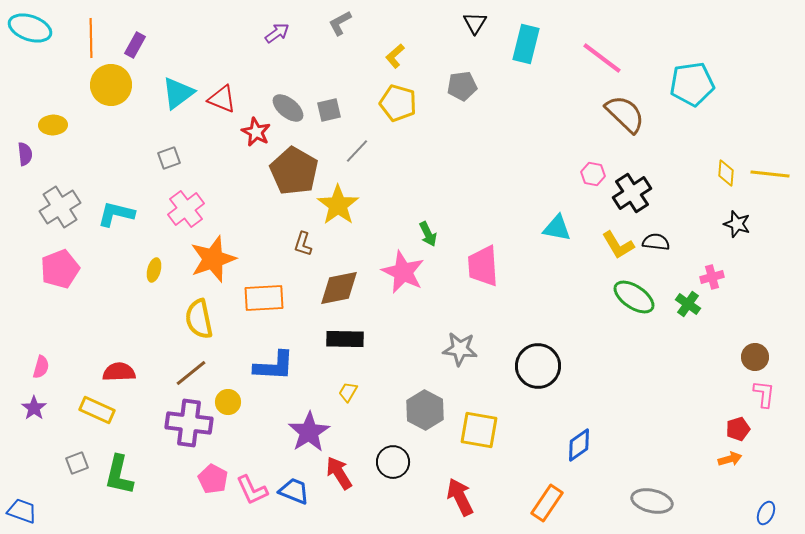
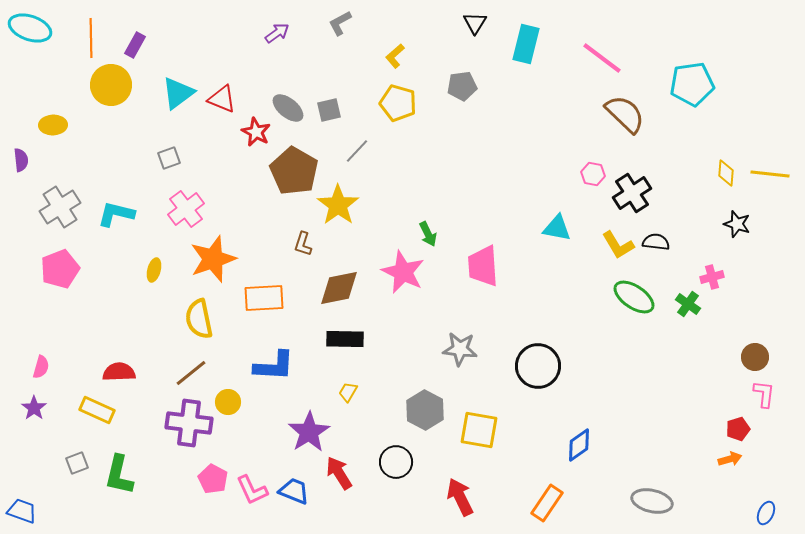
purple semicircle at (25, 154): moved 4 px left, 6 px down
black circle at (393, 462): moved 3 px right
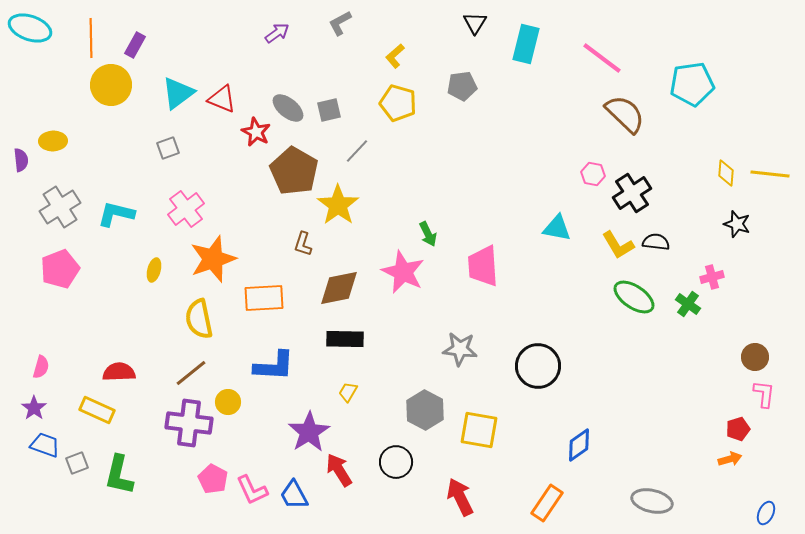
yellow ellipse at (53, 125): moved 16 px down
gray square at (169, 158): moved 1 px left, 10 px up
red arrow at (339, 473): moved 3 px up
blue trapezoid at (294, 491): moved 4 px down; rotated 140 degrees counterclockwise
blue trapezoid at (22, 511): moved 23 px right, 66 px up
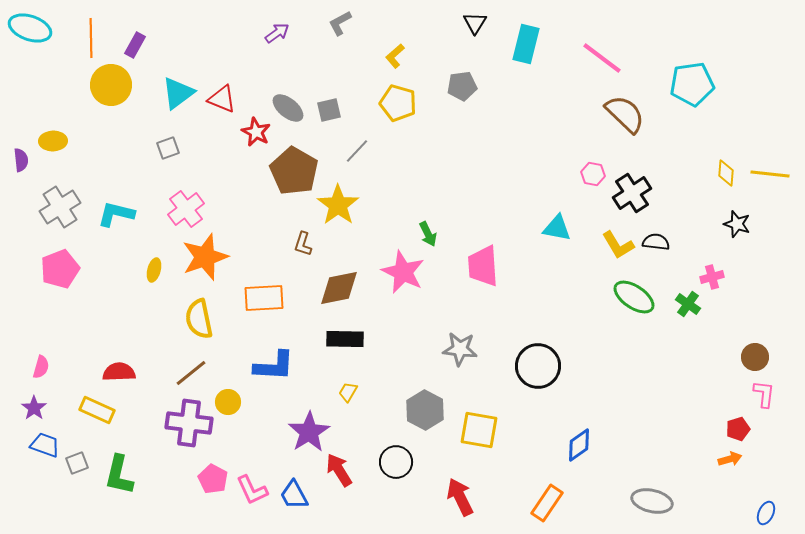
orange star at (213, 259): moved 8 px left, 2 px up
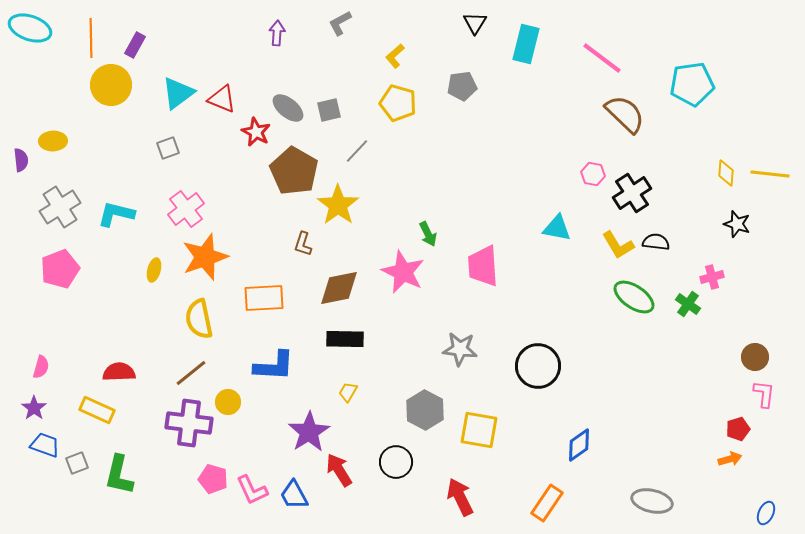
purple arrow at (277, 33): rotated 50 degrees counterclockwise
pink pentagon at (213, 479): rotated 12 degrees counterclockwise
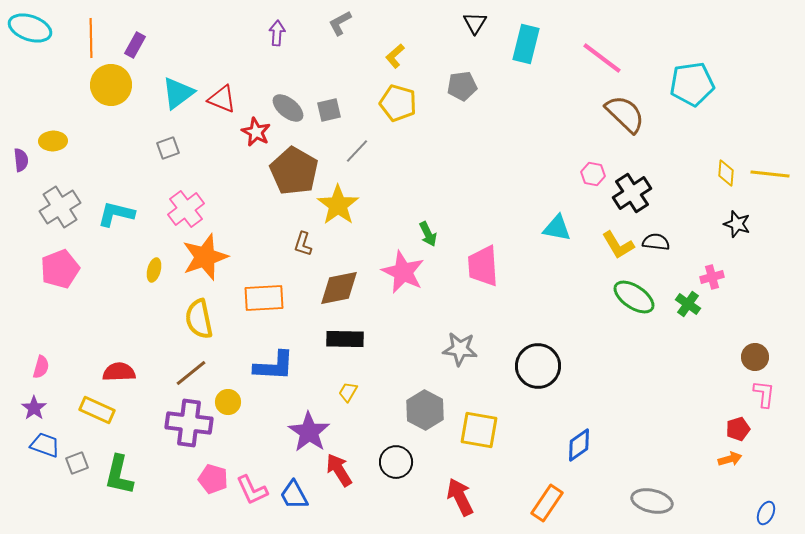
purple star at (309, 432): rotated 6 degrees counterclockwise
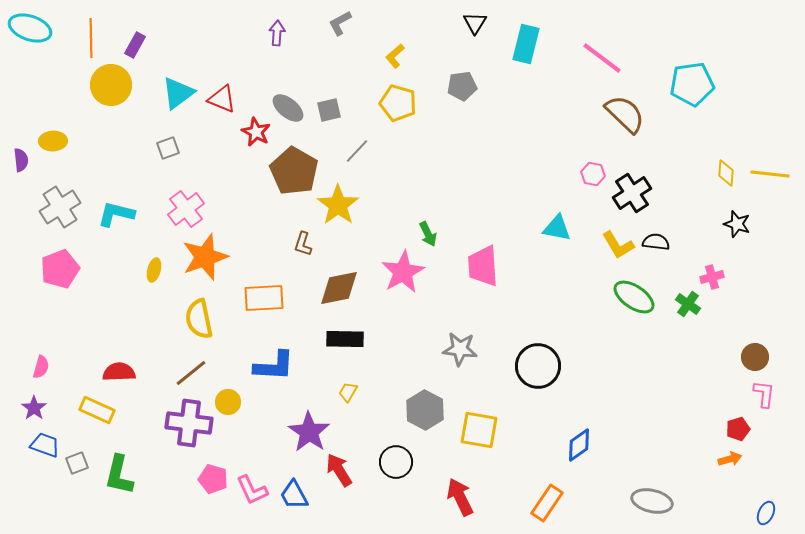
pink star at (403, 272): rotated 18 degrees clockwise
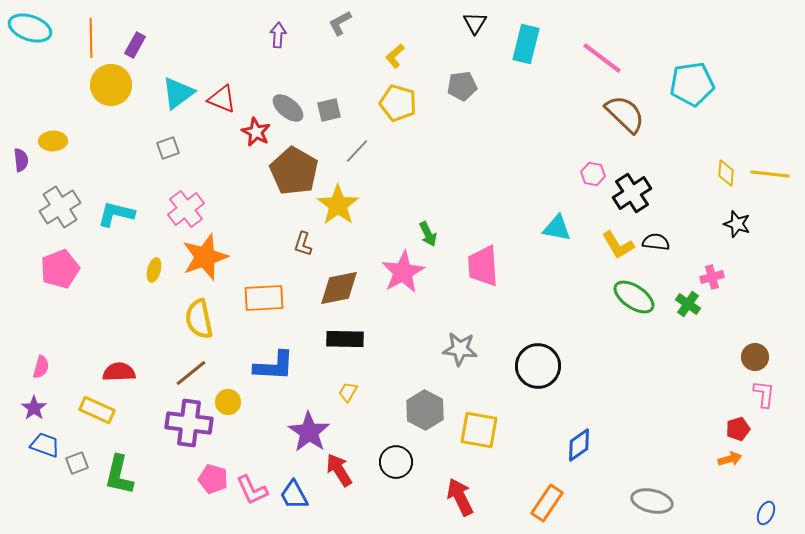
purple arrow at (277, 33): moved 1 px right, 2 px down
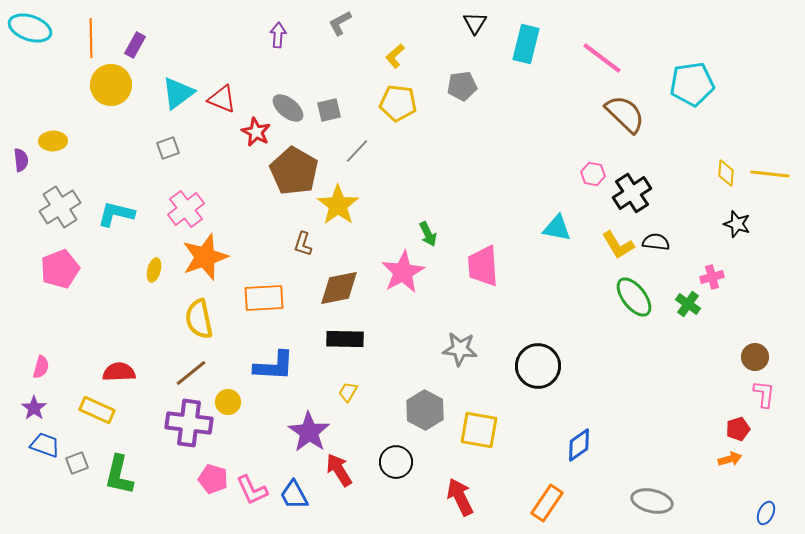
yellow pentagon at (398, 103): rotated 9 degrees counterclockwise
green ellipse at (634, 297): rotated 18 degrees clockwise
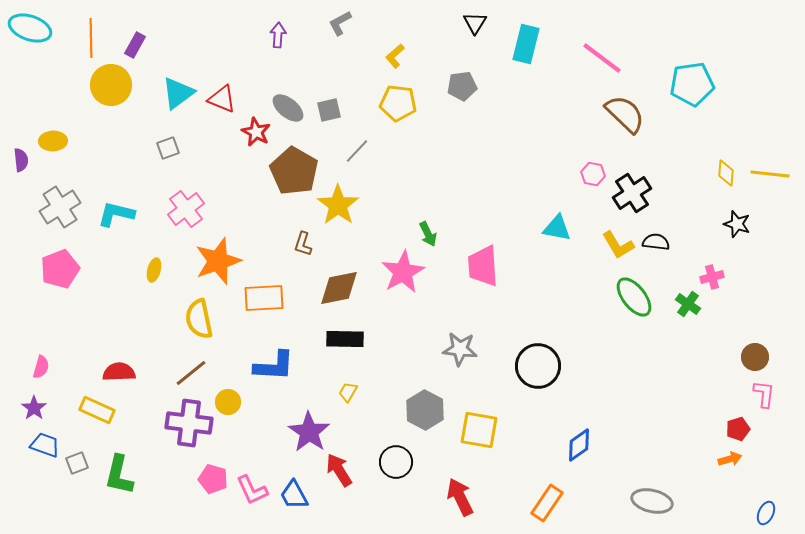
orange star at (205, 257): moved 13 px right, 4 px down
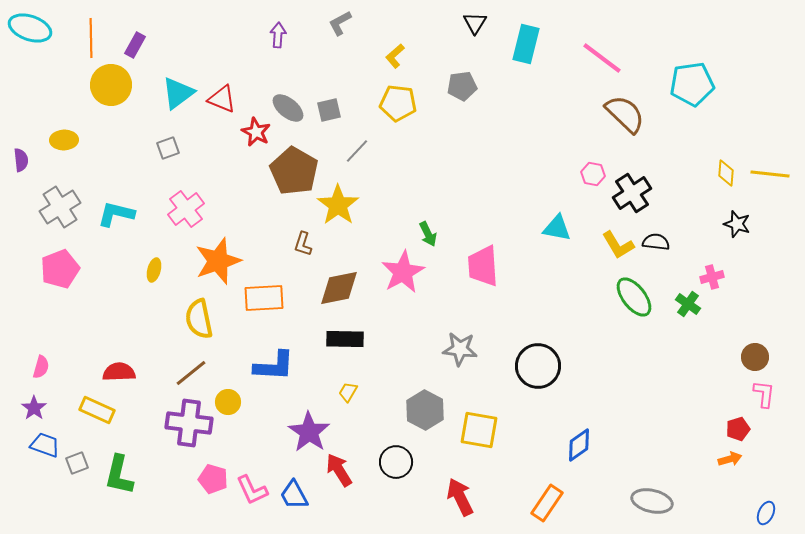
yellow ellipse at (53, 141): moved 11 px right, 1 px up
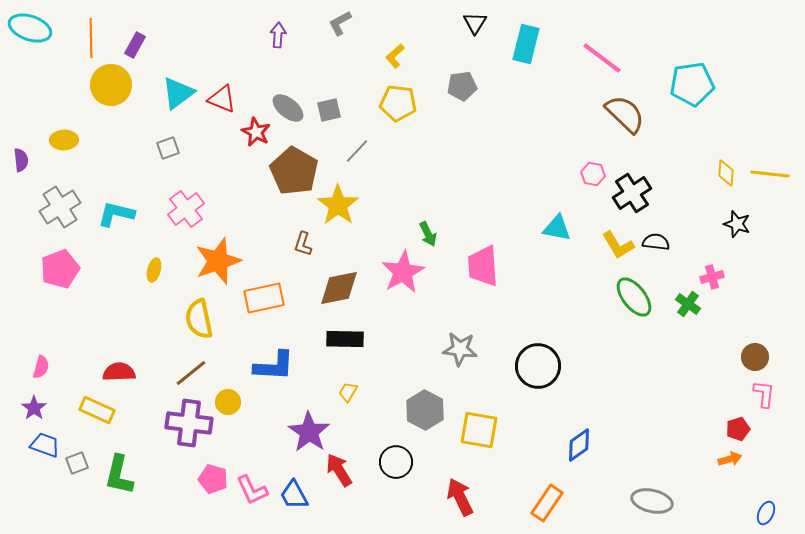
orange rectangle at (264, 298): rotated 9 degrees counterclockwise
